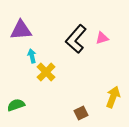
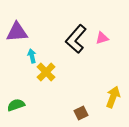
purple triangle: moved 4 px left, 2 px down
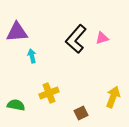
yellow cross: moved 3 px right, 21 px down; rotated 24 degrees clockwise
green semicircle: rotated 30 degrees clockwise
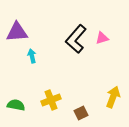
yellow cross: moved 2 px right, 7 px down
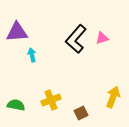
cyan arrow: moved 1 px up
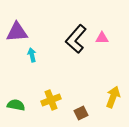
pink triangle: rotated 16 degrees clockwise
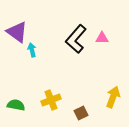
purple triangle: rotated 40 degrees clockwise
cyan arrow: moved 5 px up
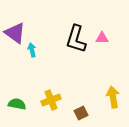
purple triangle: moved 2 px left, 1 px down
black L-shape: rotated 24 degrees counterclockwise
yellow arrow: rotated 30 degrees counterclockwise
green semicircle: moved 1 px right, 1 px up
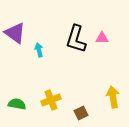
cyan arrow: moved 7 px right
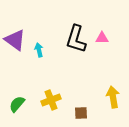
purple triangle: moved 7 px down
green semicircle: rotated 60 degrees counterclockwise
brown square: rotated 24 degrees clockwise
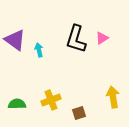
pink triangle: rotated 32 degrees counterclockwise
green semicircle: rotated 48 degrees clockwise
brown square: moved 2 px left; rotated 16 degrees counterclockwise
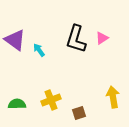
cyan arrow: rotated 24 degrees counterclockwise
